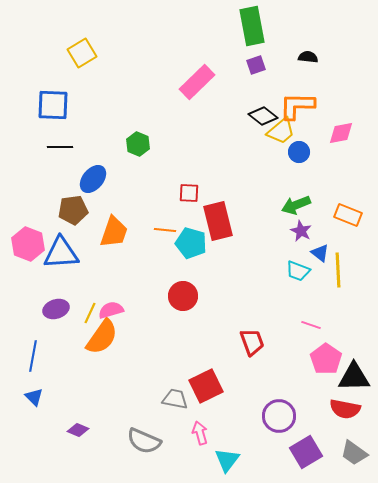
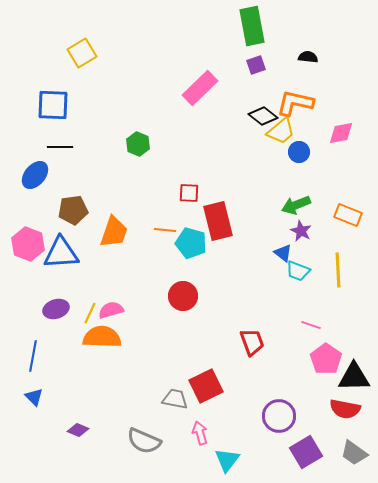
pink rectangle at (197, 82): moved 3 px right, 6 px down
orange L-shape at (297, 106): moved 2 px left, 3 px up; rotated 12 degrees clockwise
blue ellipse at (93, 179): moved 58 px left, 4 px up
blue triangle at (320, 253): moved 37 px left
orange semicircle at (102, 337): rotated 123 degrees counterclockwise
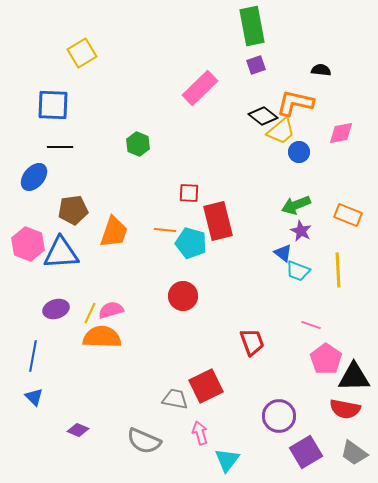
black semicircle at (308, 57): moved 13 px right, 13 px down
blue ellipse at (35, 175): moved 1 px left, 2 px down
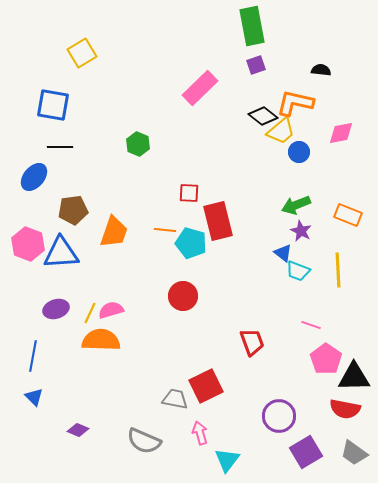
blue square at (53, 105): rotated 8 degrees clockwise
orange semicircle at (102, 337): moved 1 px left, 3 px down
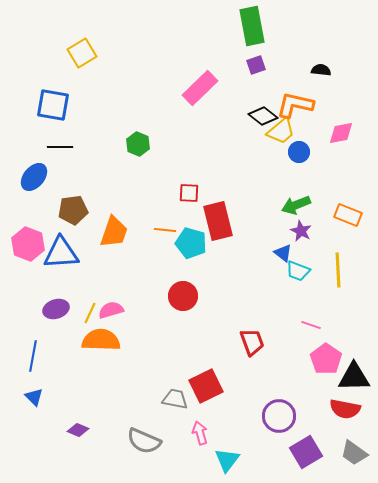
orange L-shape at (295, 103): moved 2 px down
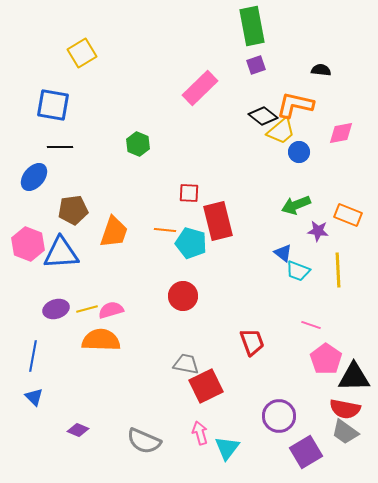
purple star at (301, 231): moved 17 px right; rotated 20 degrees counterclockwise
yellow line at (90, 313): moved 3 px left, 4 px up; rotated 50 degrees clockwise
gray trapezoid at (175, 399): moved 11 px right, 35 px up
gray trapezoid at (354, 453): moved 9 px left, 21 px up
cyan triangle at (227, 460): moved 12 px up
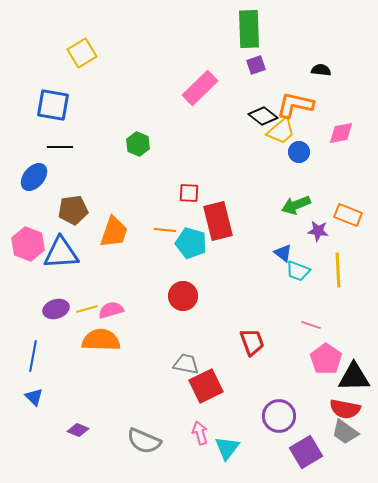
green rectangle at (252, 26): moved 3 px left, 3 px down; rotated 9 degrees clockwise
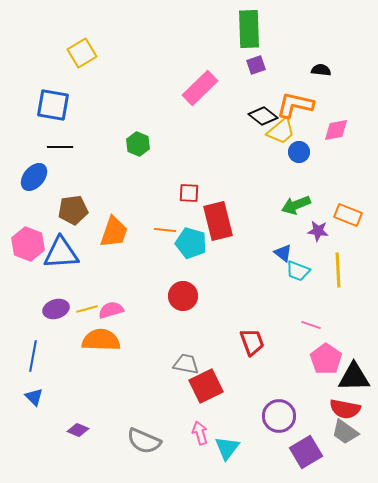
pink diamond at (341, 133): moved 5 px left, 3 px up
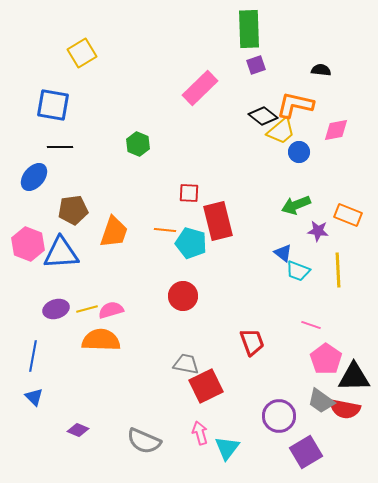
gray trapezoid at (345, 432): moved 24 px left, 31 px up
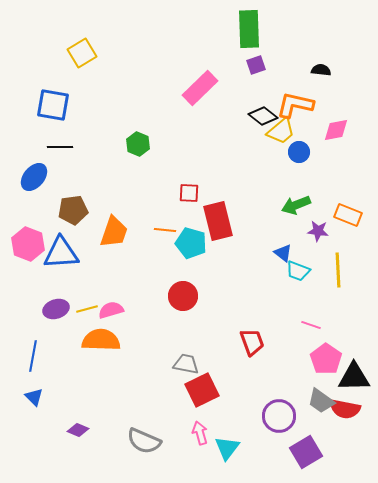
red square at (206, 386): moved 4 px left, 4 px down
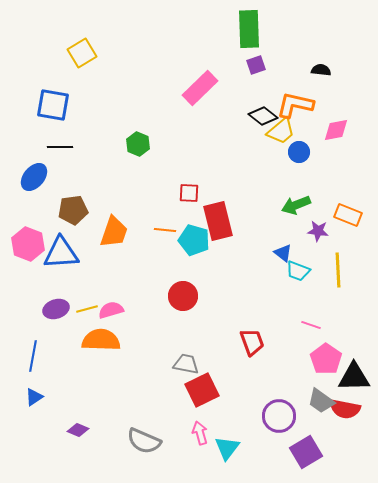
cyan pentagon at (191, 243): moved 3 px right, 3 px up
blue triangle at (34, 397): rotated 42 degrees clockwise
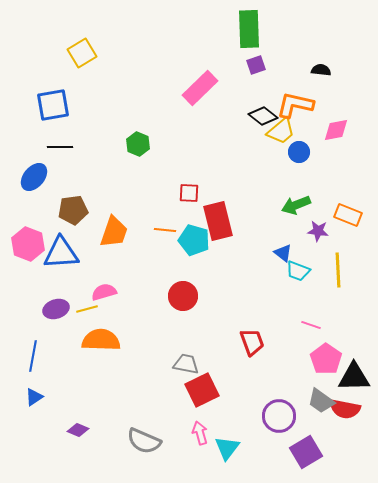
blue square at (53, 105): rotated 20 degrees counterclockwise
pink semicircle at (111, 310): moved 7 px left, 18 px up
